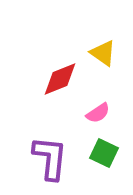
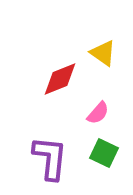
pink semicircle: rotated 15 degrees counterclockwise
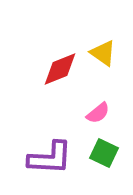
red diamond: moved 10 px up
pink semicircle: rotated 10 degrees clockwise
purple L-shape: rotated 87 degrees clockwise
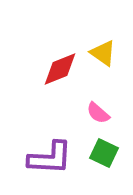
pink semicircle: rotated 80 degrees clockwise
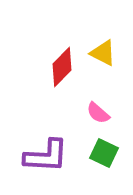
yellow triangle: rotated 8 degrees counterclockwise
red diamond: moved 2 px right, 2 px up; rotated 24 degrees counterclockwise
purple L-shape: moved 4 px left, 2 px up
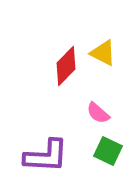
red diamond: moved 4 px right, 1 px up
green square: moved 4 px right, 2 px up
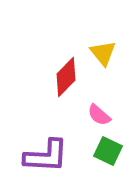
yellow triangle: rotated 24 degrees clockwise
red diamond: moved 11 px down
pink semicircle: moved 1 px right, 2 px down
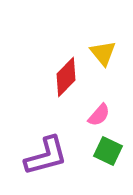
pink semicircle: rotated 90 degrees counterclockwise
purple L-shape: rotated 18 degrees counterclockwise
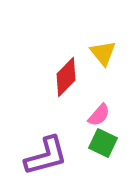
green square: moved 5 px left, 8 px up
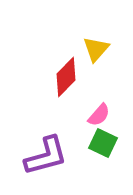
yellow triangle: moved 7 px left, 4 px up; rotated 20 degrees clockwise
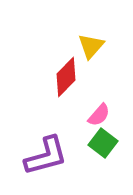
yellow triangle: moved 5 px left, 3 px up
green square: rotated 12 degrees clockwise
